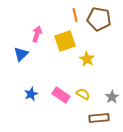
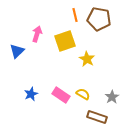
blue triangle: moved 4 px left, 3 px up
brown rectangle: moved 2 px left, 1 px up; rotated 24 degrees clockwise
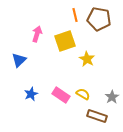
blue triangle: moved 2 px right, 9 px down
brown rectangle: moved 1 px up
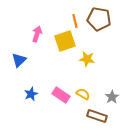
orange line: moved 6 px down
yellow star: rotated 21 degrees counterclockwise
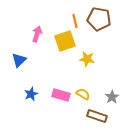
pink rectangle: rotated 18 degrees counterclockwise
